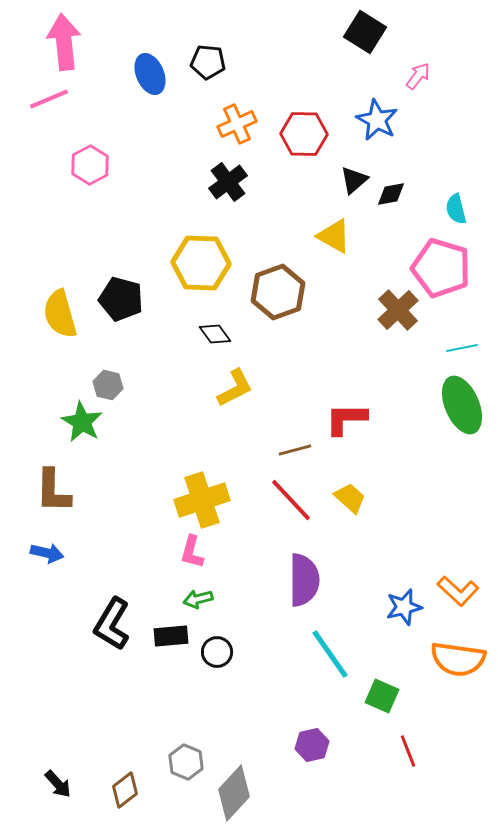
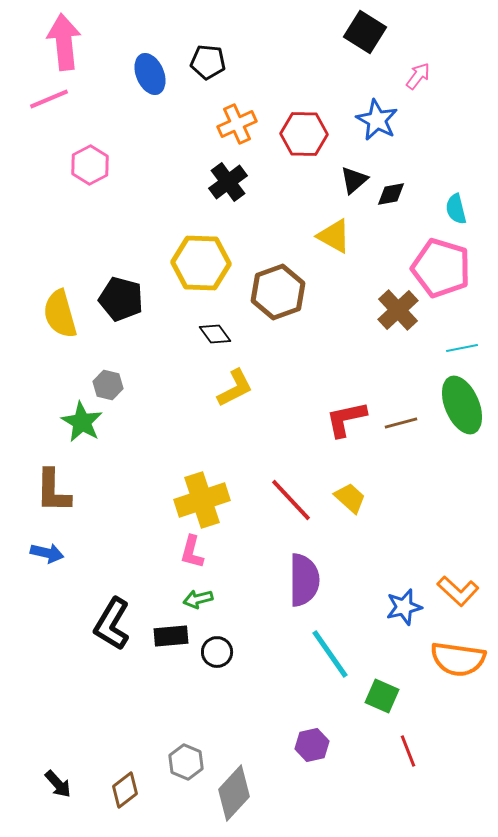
red L-shape at (346, 419): rotated 12 degrees counterclockwise
brown line at (295, 450): moved 106 px right, 27 px up
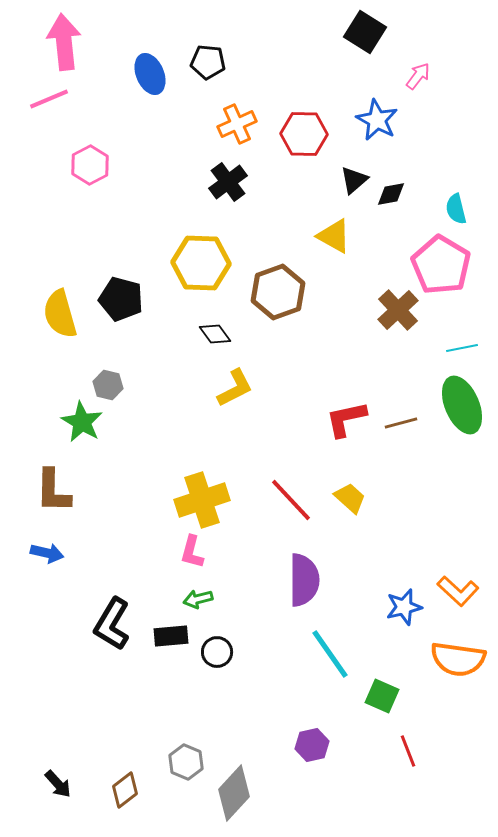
pink pentagon at (441, 268): moved 3 px up; rotated 14 degrees clockwise
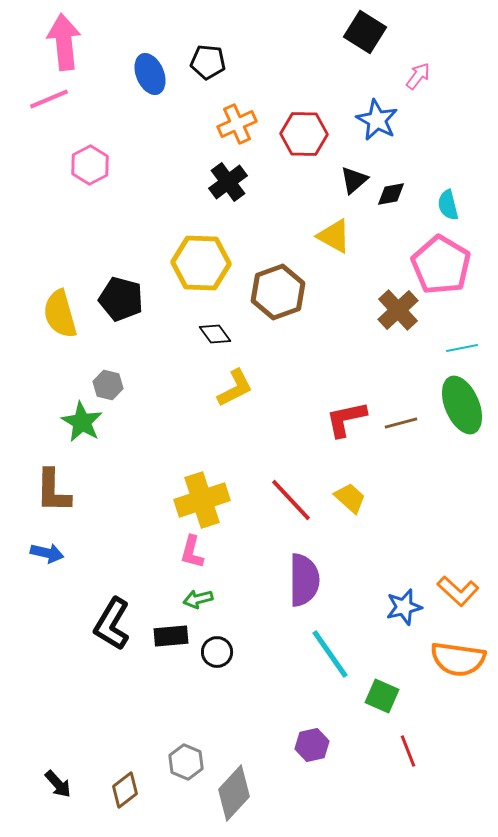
cyan semicircle at (456, 209): moved 8 px left, 4 px up
